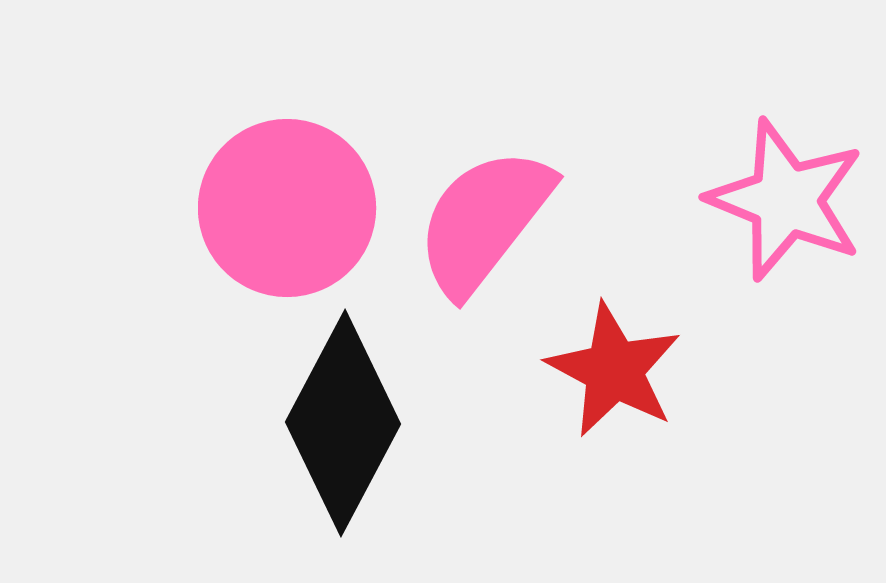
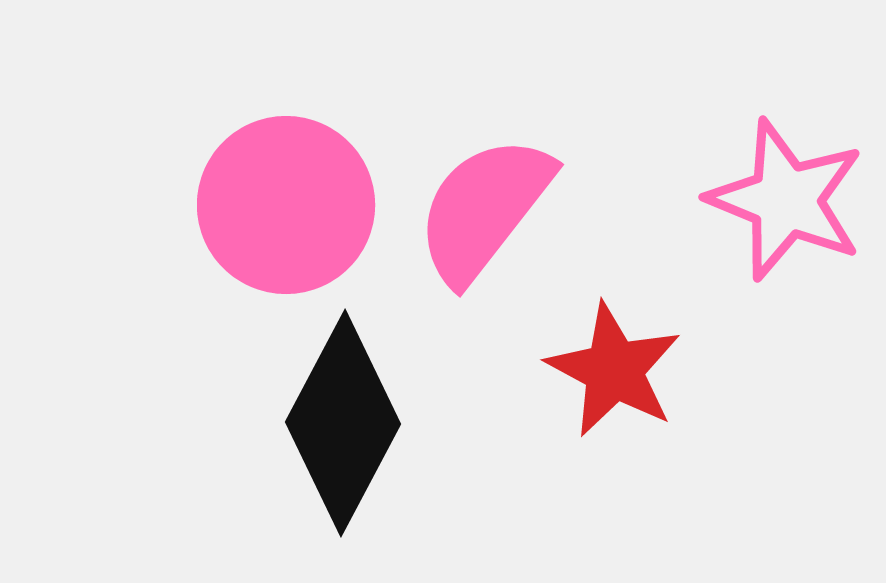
pink circle: moved 1 px left, 3 px up
pink semicircle: moved 12 px up
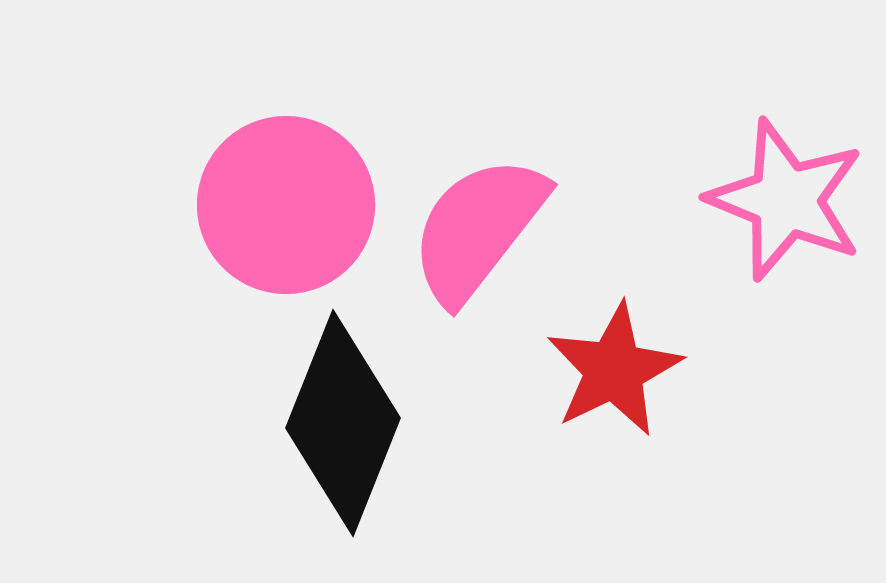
pink semicircle: moved 6 px left, 20 px down
red star: rotated 18 degrees clockwise
black diamond: rotated 6 degrees counterclockwise
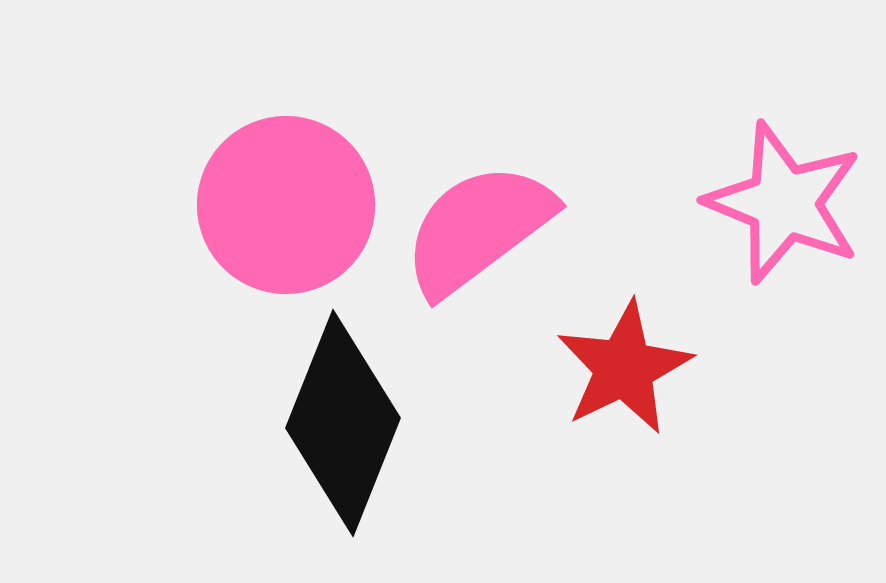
pink star: moved 2 px left, 3 px down
pink semicircle: rotated 15 degrees clockwise
red star: moved 10 px right, 2 px up
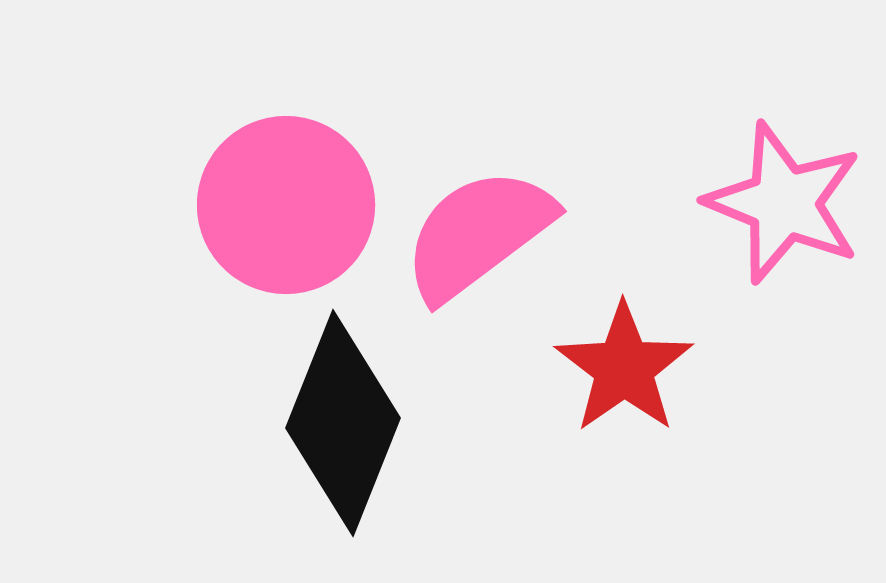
pink semicircle: moved 5 px down
red star: rotated 9 degrees counterclockwise
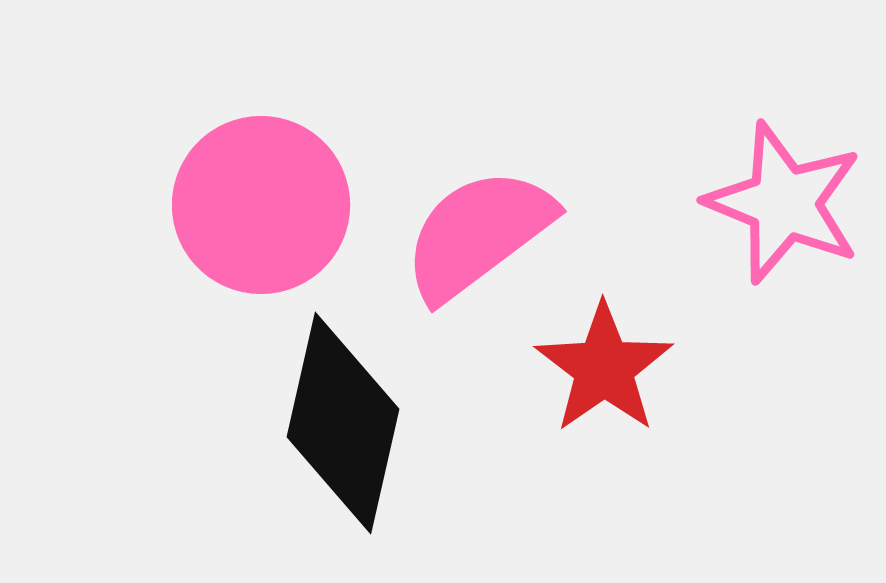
pink circle: moved 25 px left
red star: moved 20 px left
black diamond: rotated 9 degrees counterclockwise
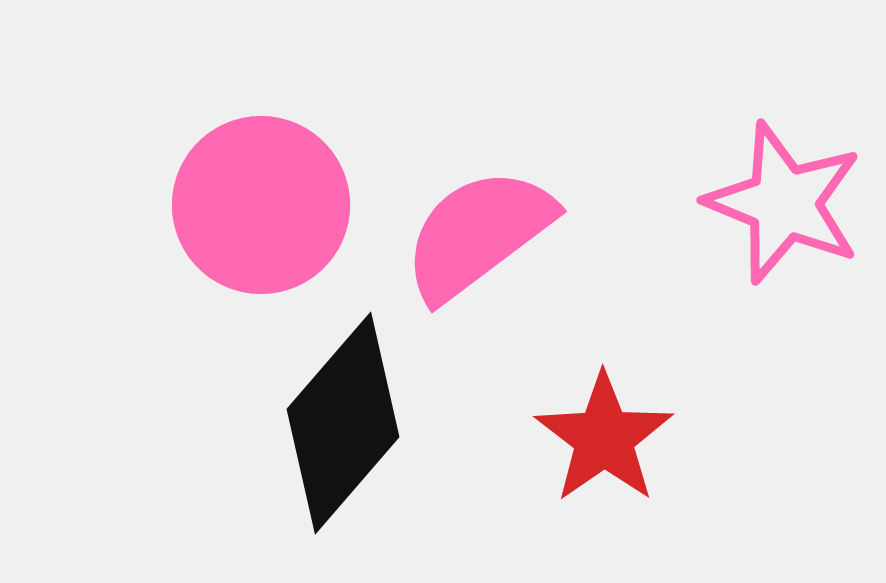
red star: moved 70 px down
black diamond: rotated 28 degrees clockwise
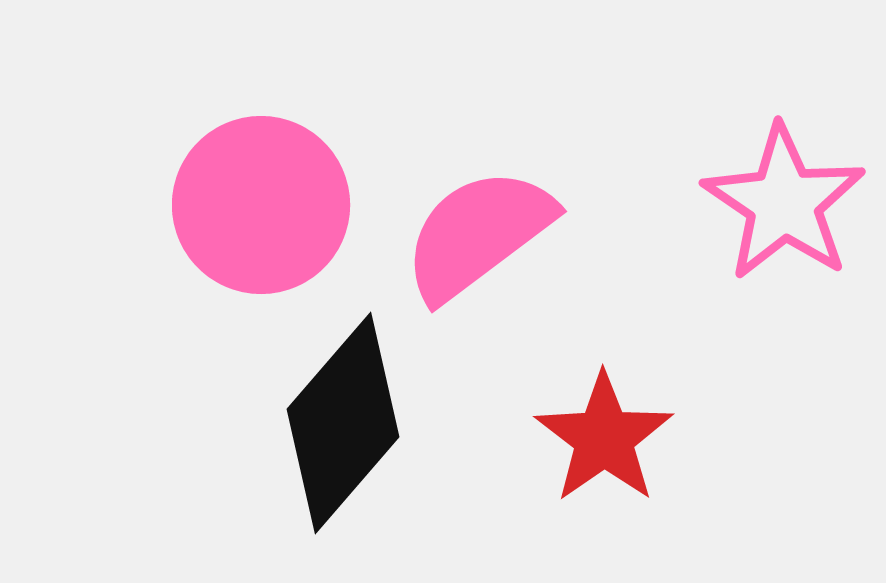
pink star: rotated 12 degrees clockwise
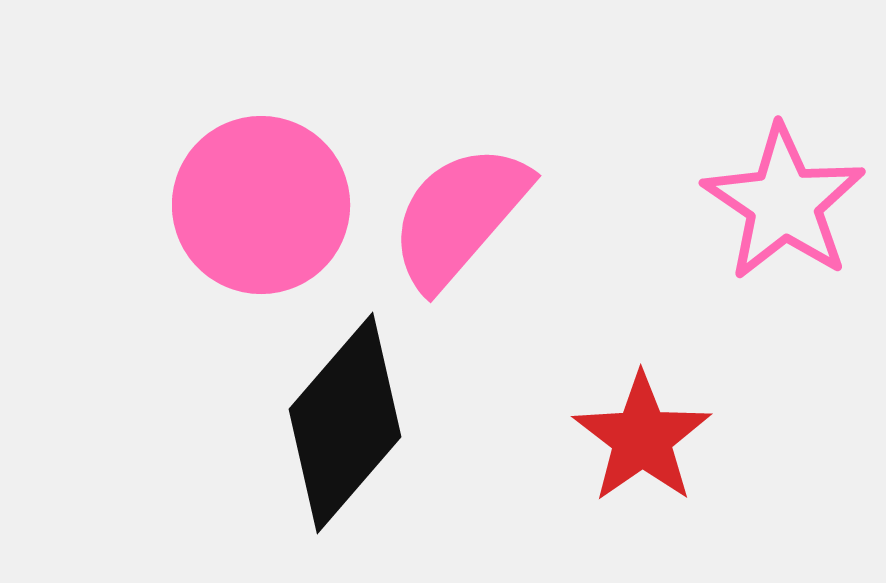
pink semicircle: moved 19 px left, 18 px up; rotated 12 degrees counterclockwise
black diamond: moved 2 px right
red star: moved 38 px right
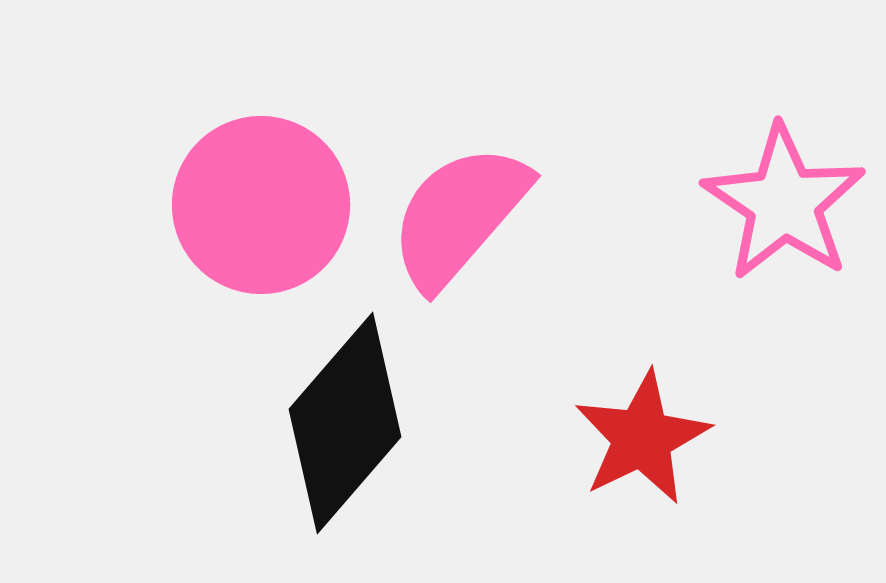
red star: rotated 9 degrees clockwise
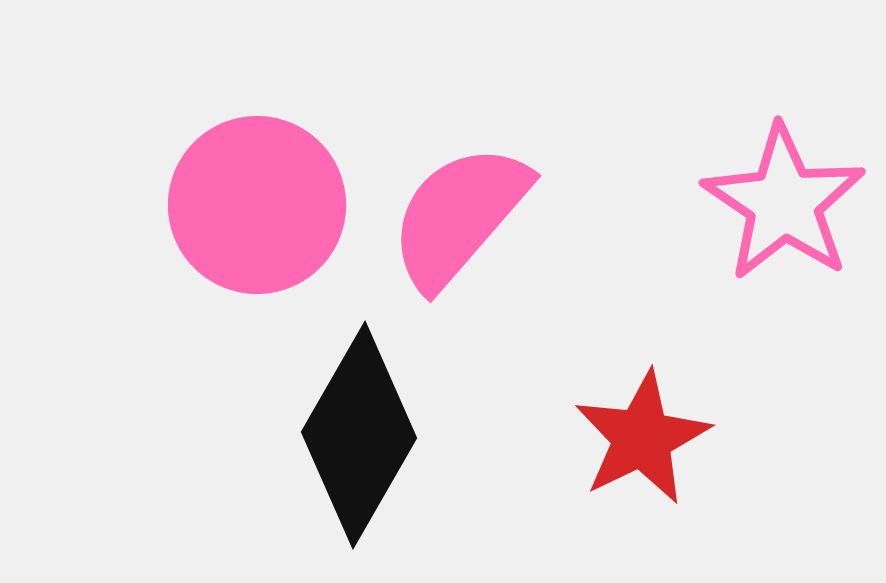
pink circle: moved 4 px left
black diamond: moved 14 px right, 12 px down; rotated 11 degrees counterclockwise
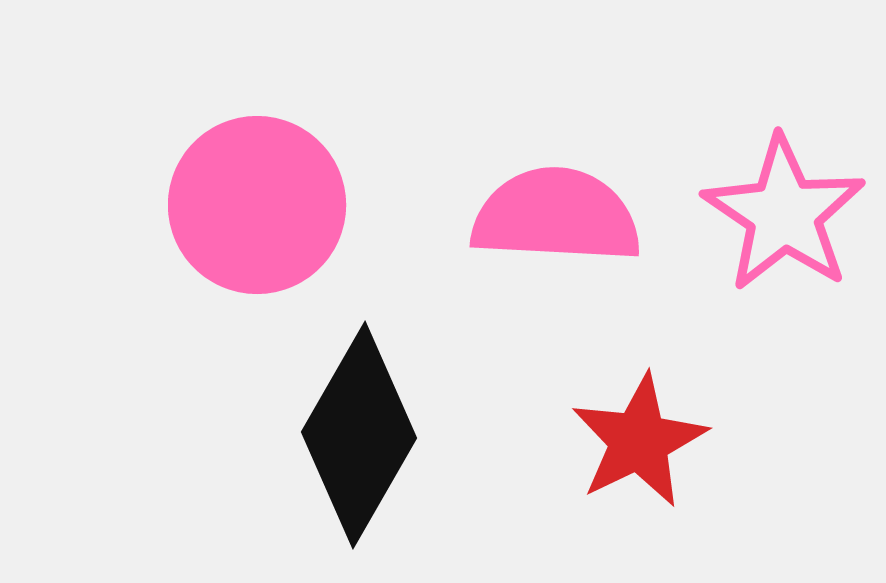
pink star: moved 11 px down
pink semicircle: moved 97 px right; rotated 52 degrees clockwise
red star: moved 3 px left, 3 px down
